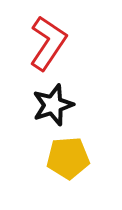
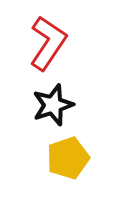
yellow pentagon: rotated 15 degrees counterclockwise
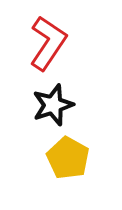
yellow pentagon: rotated 24 degrees counterclockwise
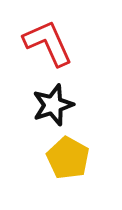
red L-shape: rotated 58 degrees counterclockwise
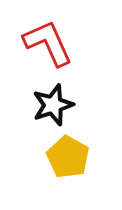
yellow pentagon: moved 1 px up
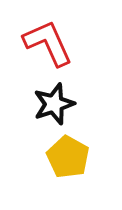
black star: moved 1 px right, 1 px up
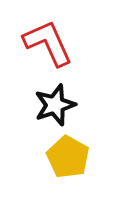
black star: moved 1 px right, 1 px down
